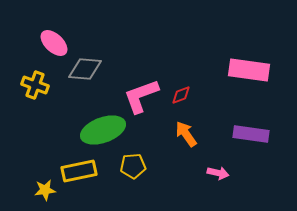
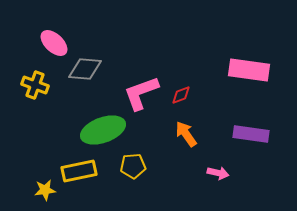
pink L-shape: moved 3 px up
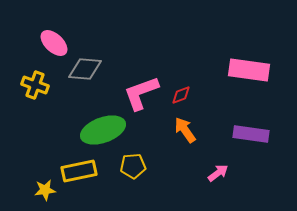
orange arrow: moved 1 px left, 4 px up
pink arrow: rotated 50 degrees counterclockwise
